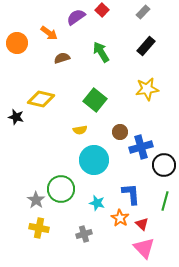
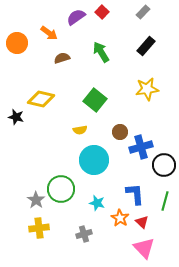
red square: moved 2 px down
blue L-shape: moved 4 px right
red triangle: moved 2 px up
yellow cross: rotated 18 degrees counterclockwise
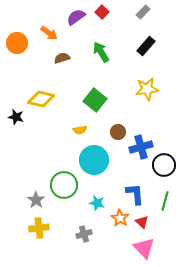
brown circle: moved 2 px left
green circle: moved 3 px right, 4 px up
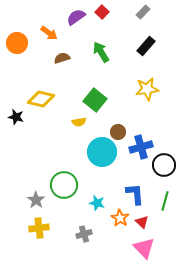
yellow semicircle: moved 1 px left, 8 px up
cyan circle: moved 8 px right, 8 px up
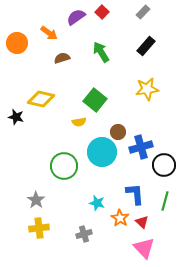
green circle: moved 19 px up
